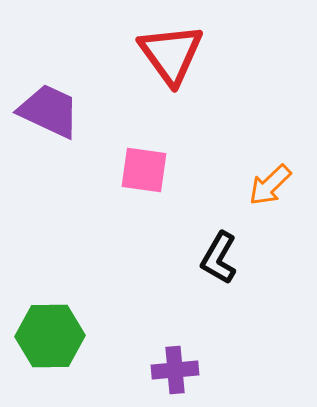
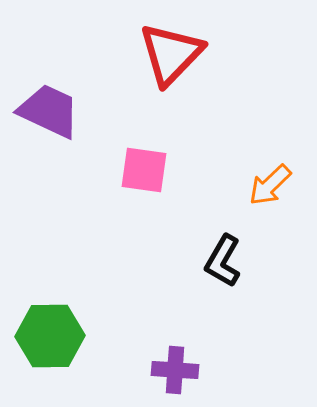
red triangle: rotated 20 degrees clockwise
black L-shape: moved 4 px right, 3 px down
purple cross: rotated 9 degrees clockwise
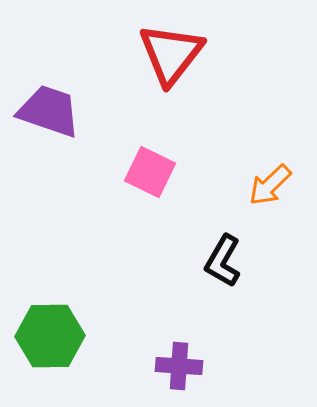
red triangle: rotated 6 degrees counterclockwise
purple trapezoid: rotated 6 degrees counterclockwise
pink square: moved 6 px right, 2 px down; rotated 18 degrees clockwise
purple cross: moved 4 px right, 4 px up
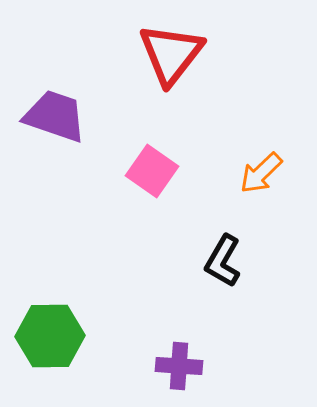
purple trapezoid: moved 6 px right, 5 px down
pink square: moved 2 px right, 1 px up; rotated 9 degrees clockwise
orange arrow: moved 9 px left, 12 px up
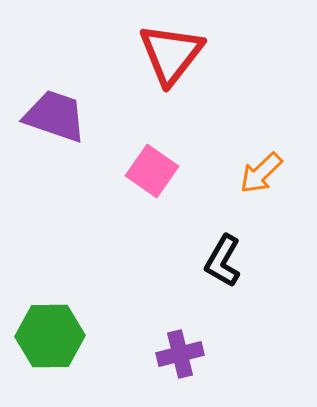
purple cross: moved 1 px right, 12 px up; rotated 18 degrees counterclockwise
